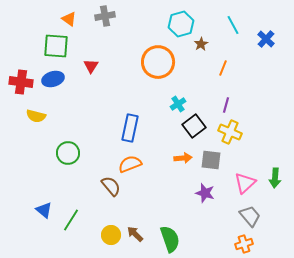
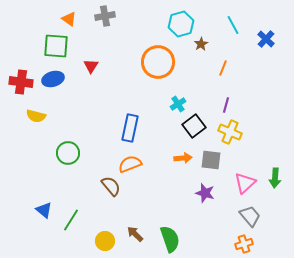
yellow circle: moved 6 px left, 6 px down
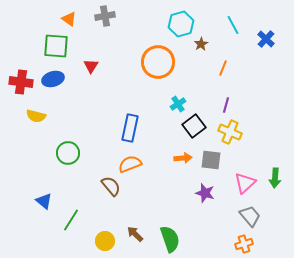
blue triangle: moved 9 px up
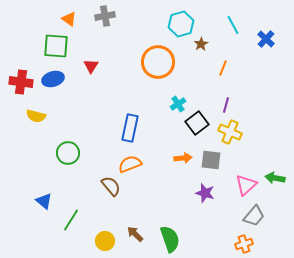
black square: moved 3 px right, 3 px up
green arrow: rotated 96 degrees clockwise
pink triangle: moved 1 px right, 2 px down
gray trapezoid: moved 4 px right; rotated 80 degrees clockwise
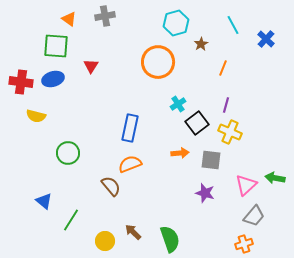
cyan hexagon: moved 5 px left, 1 px up
orange arrow: moved 3 px left, 5 px up
brown arrow: moved 2 px left, 2 px up
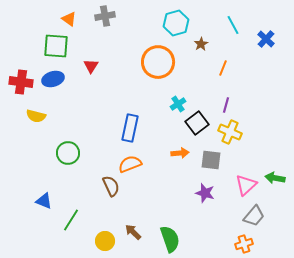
brown semicircle: rotated 15 degrees clockwise
blue triangle: rotated 18 degrees counterclockwise
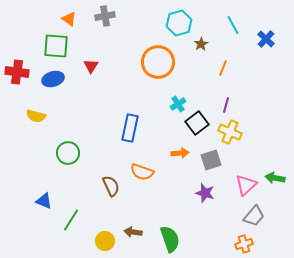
cyan hexagon: moved 3 px right
red cross: moved 4 px left, 10 px up
gray square: rotated 25 degrees counterclockwise
orange semicircle: moved 12 px right, 8 px down; rotated 140 degrees counterclockwise
brown arrow: rotated 36 degrees counterclockwise
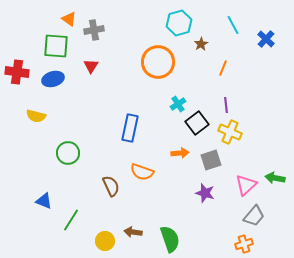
gray cross: moved 11 px left, 14 px down
purple line: rotated 21 degrees counterclockwise
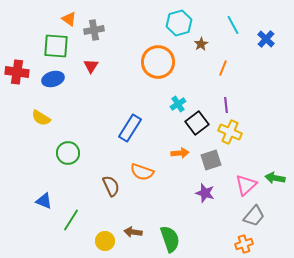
yellow semicircle: moved 5 px right, 2 px down; rotated 18 degrees clockwise
blue rectangle: rotated 20 degrees clockwise
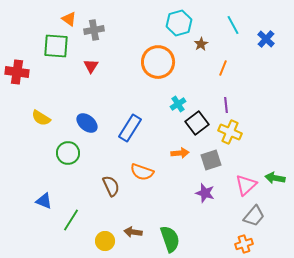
blue ellipse: moved 34 px right, 44 px down; rotated 55 degrees clockwise
